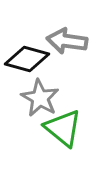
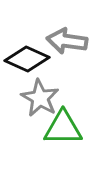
black diamond: rotated 9 degrees clockwise
green triangle: rotated 39 degrees counterclockwise
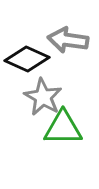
gray arrow: moved 1 px right, 1 px up
gray star: moved 3 px right, 1 px up
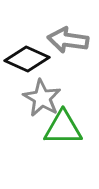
gray star: moved 1 px left, 1 px down
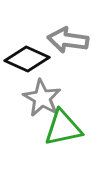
green triangle: rotated 12 degrees counterclockwise
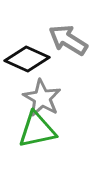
gray arrow: rotated 24 degrees clockwise
green triangle: moved 26 px left, 2 px down
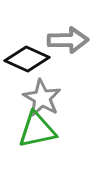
gray arrow: rotated 147 degrees clockwise
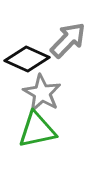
gray arrow: rotated 45 degrees counterclockwise
gray star: moved 5 px up
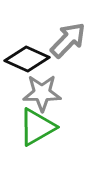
gray star: rotated 30 degrees counterclockwise
green triangle: moved 3 px up; rotated 18 degrees counterclockwise
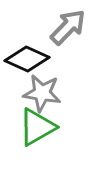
gray arrow: moved 13 px up
gray star: rotated 9 degrees clockwise
